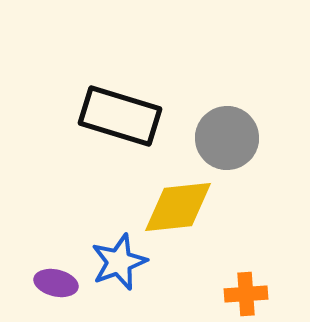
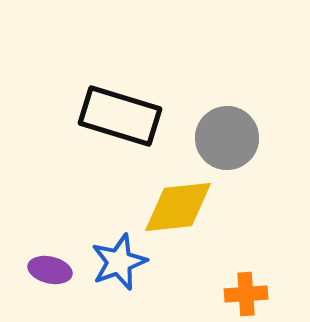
purple ellipse: moved 6 px left, 13 px up
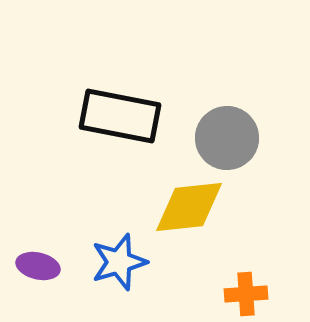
black rectangle: rotated 6 degrees counterclockwise
yellow diamond: moved 11 px right
blue star: rotated 4 degrees clockwise
purple ellipse: moved 12 px left, 4 px up
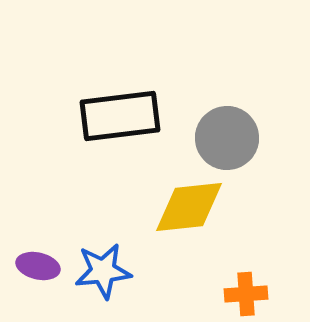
black rectangle: rotated 18 degrees counterclockwise
blue star: moved 16 px left, 9 px down; rotated 10 degrees clockwise
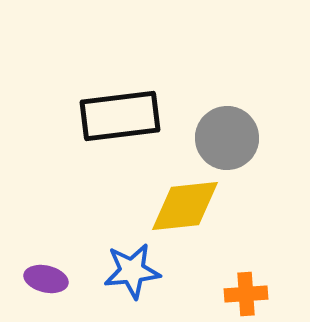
yellow diamond: moved 4 px left, 1 px up
purple ellipse: moved 8 px right, 13 px down
blue star: moved 29 px right
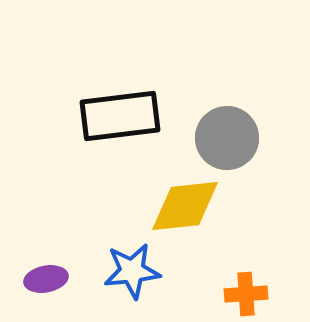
purple ellipse: rotated 24 degrees counterclockwise
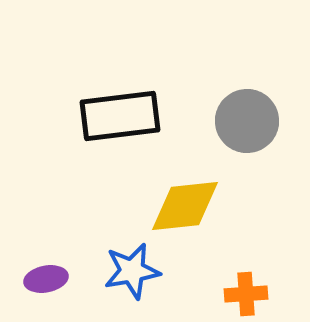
gray circle: moved 20 px right, 17 px up
blue star: rotated 4 degrees counterclockwise
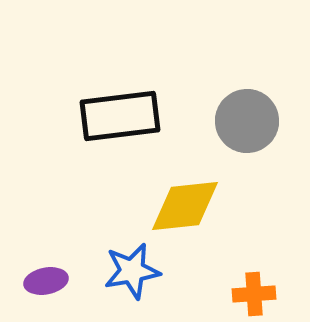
purple ellipse: moved 2 px down
orange cross: moved 8 px right
